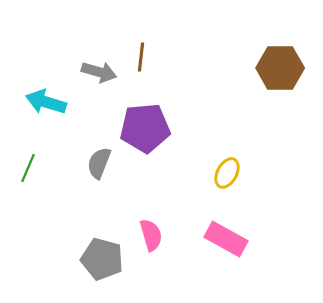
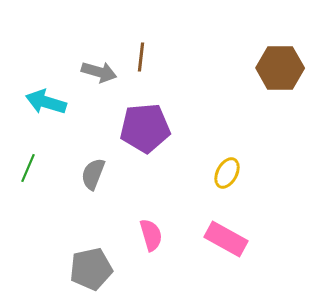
gray semicircle: moved 6 px left, 11 px down
gray pentagon: moved 11 px left, 10 px down; rotated 27 degrees counterclockwise
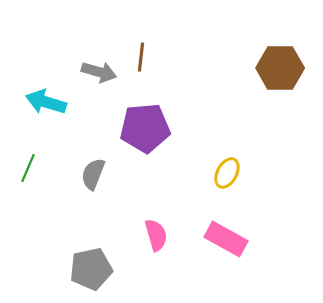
pink semicircle: moved 5 px right
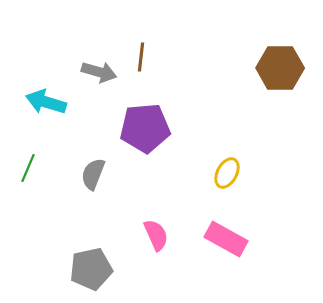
pink semicircle: rotated 8 degrees counterclockwise
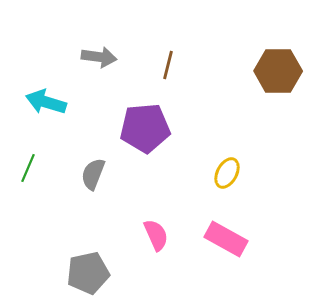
brown line: moved 27 px right, 8 px down; rotated 8 degrees clockwise
brown hexagon: moved 2 px left, 3 px down
gray arrow: moved 15 px up; rotated 8 degrees counterclockwise
gray pentagon: moved 3 px left, 4 px down
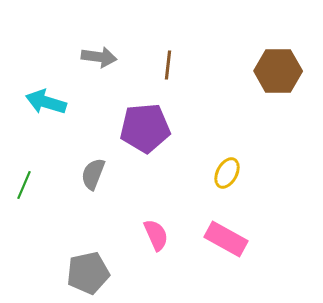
brown line: rotated 8 degrees counterclockwise
green line: moved 4 px left, 17 px down
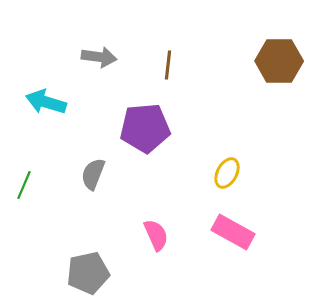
brown hexagon: moved 1 px right, 10 px up
pink rectangle: moved 7 px right, 7 px up
